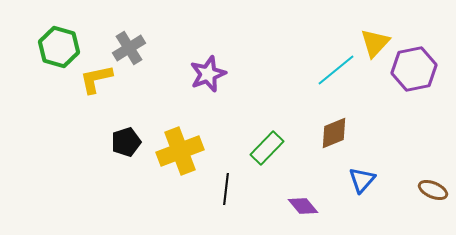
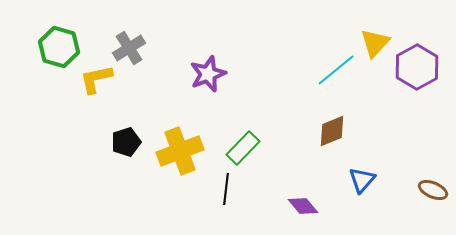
purple hexagon: moved 3 px right, 2 px up; rotated 18 degrees counterclockwise
brown diamond: moved 2 px left, 2 px up
green rectangle: moved 24 px left
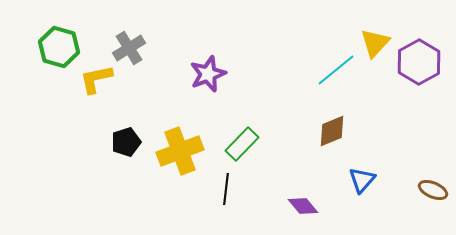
purple hexagon: moved 2 px right, 5 px up
green rectangle: moved 1 px left, 4 px up
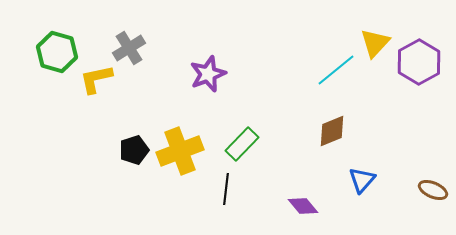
green hexagon: moved 2 px left, 5 px down
black pentagon: moved 8 px right, 8 px down
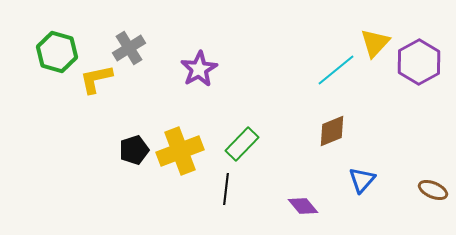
purple star: moved 9 px left, 5 px up; rotated 9 degrees counterclockwise
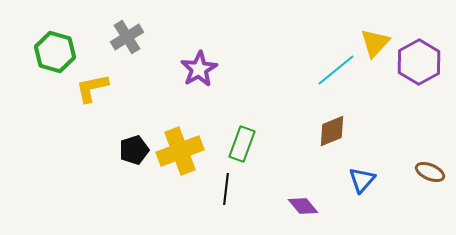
gray cross: moved 2 px left, 11 px up
green hexagon: moved 2 px left
yellow L-shape: moved 4 px left, 9 px down
green rectangle: rotated 24 degrees counterclockwise
brown ellipse: moved 3 px left, 18 px up
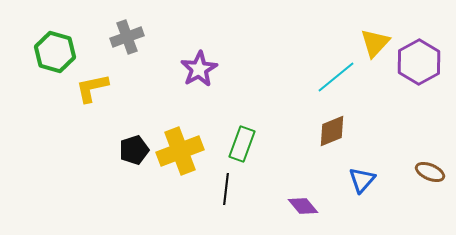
gray cross: rotated 12 degrees clockwise
cyan line: moved 7 px down
